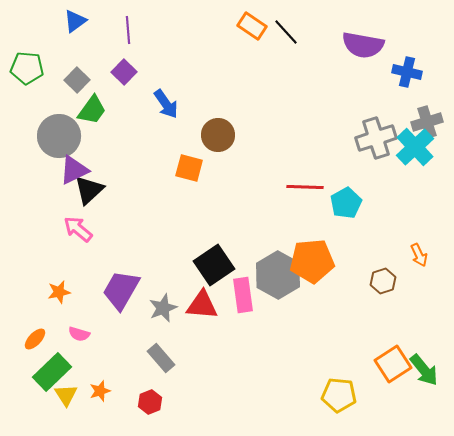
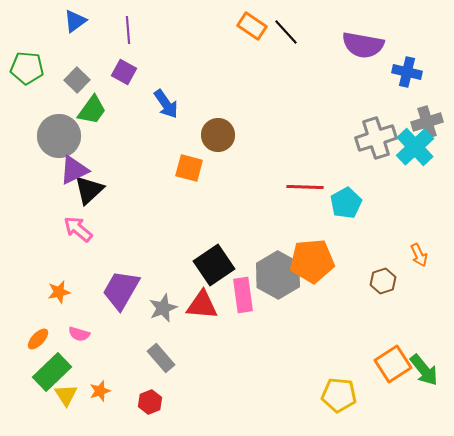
purple square at (124, 72): rotated 15 degrees counterclockwise
orange ellipse at (35, 339): moved 3 px right
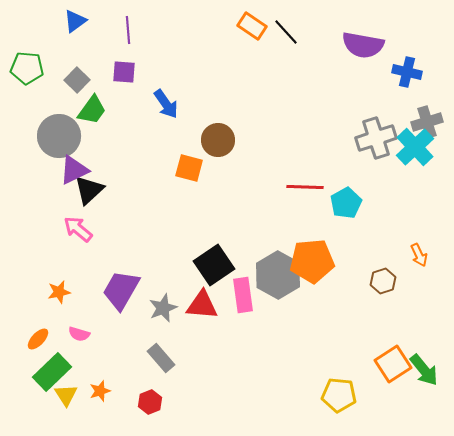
purple square at (124, 72): rotated 25 degrees counterclockwise
brown circle at (218, 135): moved 5 px down
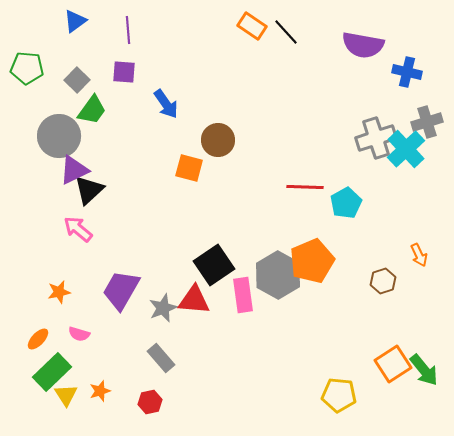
cyan cross at (415, 147): moved 9 px left, 2 px down
orange pentagon at (312, 261): rotated 18 degrees counterclockwise
red triangle at (202, 305): moved 8 px left, 5 px up
red hexagon at (150, 402): rotated 10 degrees clockwise
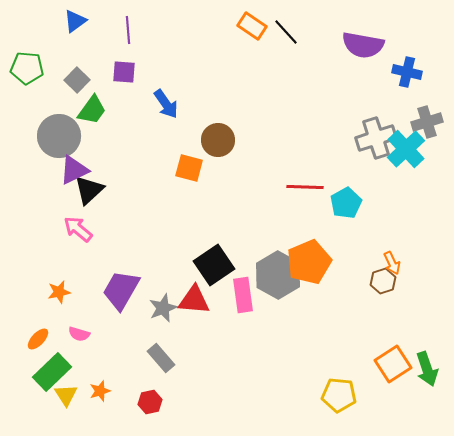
orange arrow at (419, 255): moved 27 px left, 8 px down
orange pentagon at (312, 261): moved 3 px left, 1 px down
green arrow at (424, 370): moved 3 px right, 1 px up; rotated 20 degrees clockwise
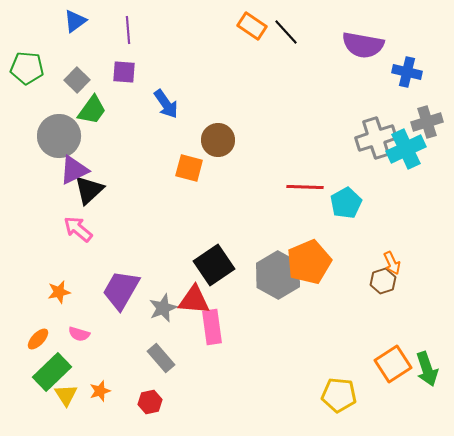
cyan cross at (406, 149): rotated 18 degrees clockwise
pink rectangle at (243, 295): moved 31 px left, 32 px down
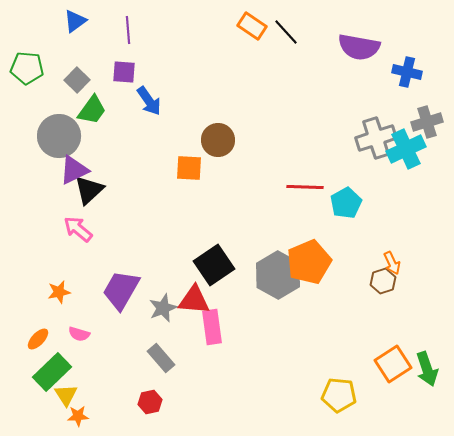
purple semicircle at (363, 45): moved 4 px left, 2 px down
blue arrow at (166, 104): moved 17 px left, 3 px up
orange square at (189, 168): rotated 12 degrees counterclockwise
orange star at (100, 391): moved 22 px left, 25 px down; rotated 15 degrees clockwise
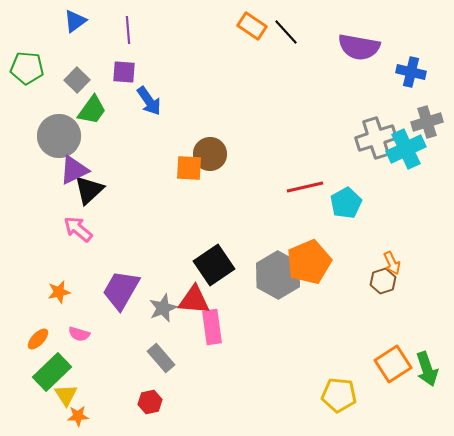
blue cross at (407, 72): moved 4 px right
brown circle at (218, 140): moved 8 px left, 14 px down
red line at (305, 187): rotated 15 degrees counterclockwise
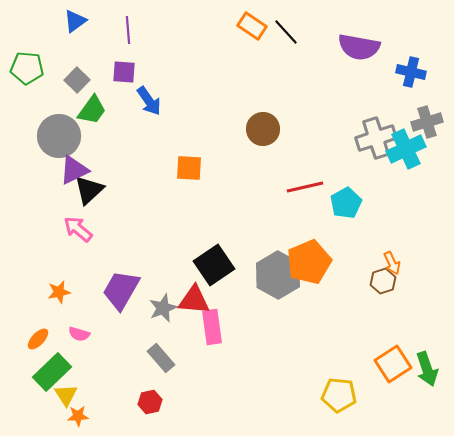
brown circle at (210, 154): moved 53 px right, 25 px up
